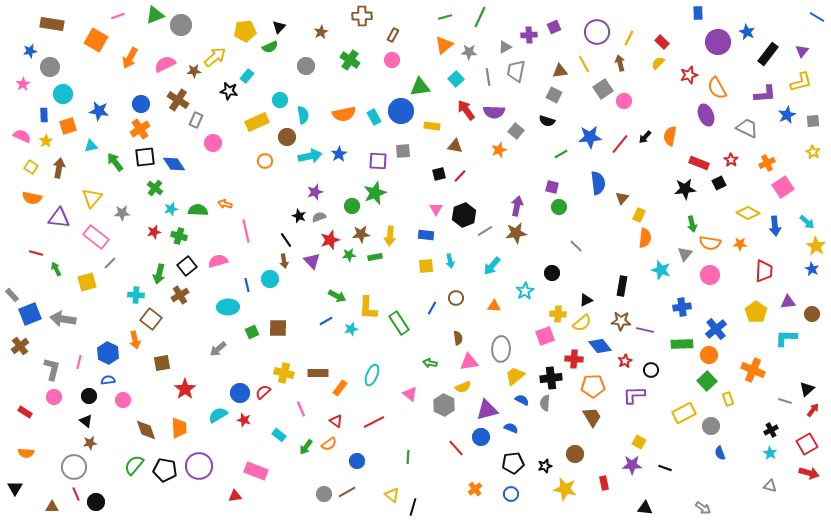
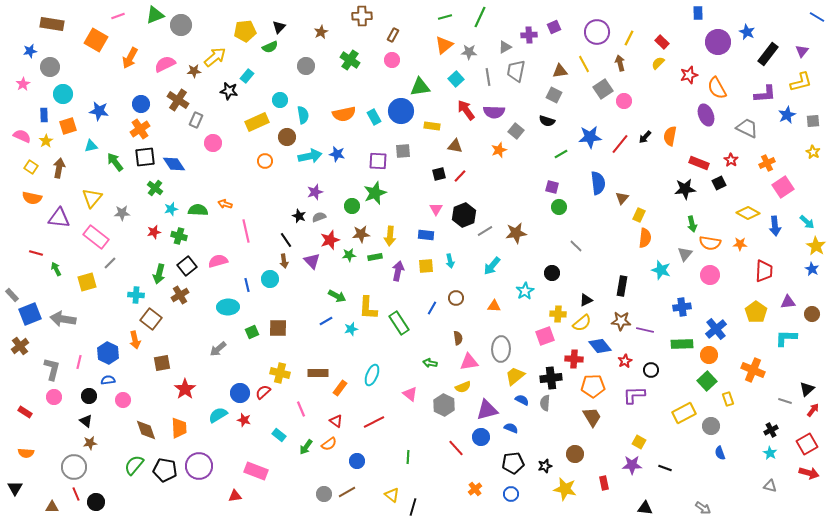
blue star at (339, 154): moved 2 px left; rotated 28 degrees counterclockwise
purple arrow at (517, 206): moved 119 px left, 65 px down
yellow cross at (284, 373): moved 4 px left
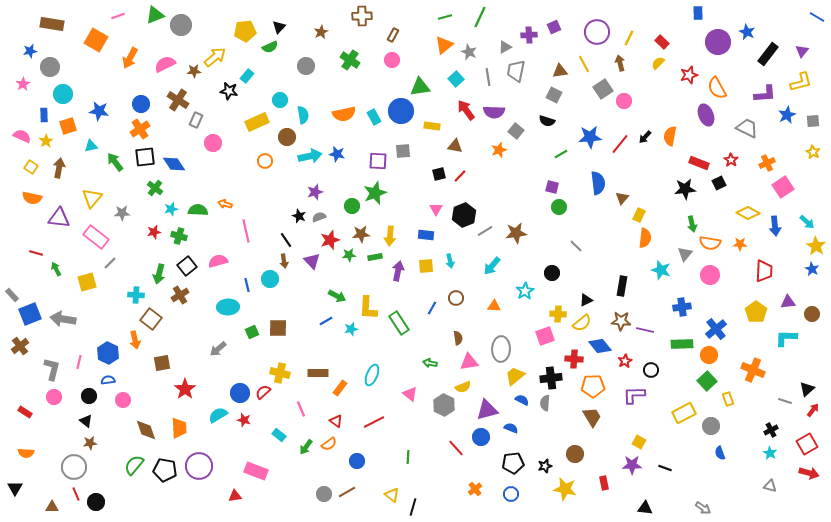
gray star at (469, 52): rotated 21 degrees clockwise
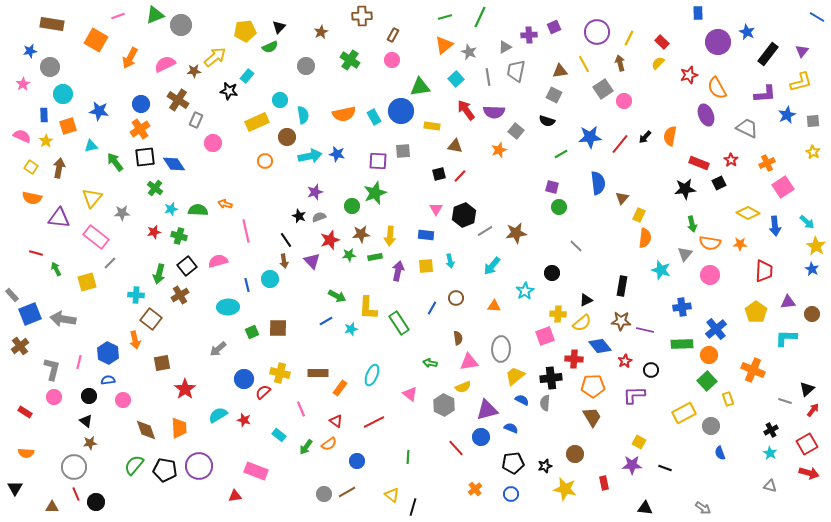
blue circle at (240, 393): moved 4 px right, 14 px up
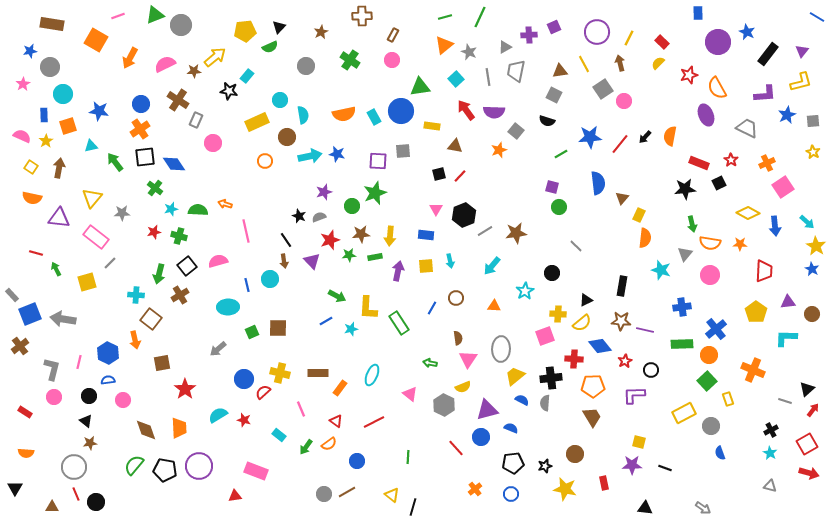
purple star at (315, 192): moved 9 px right
pink triangle at (469, 362): moved 1 px left, 3 px up; rotated 48 degrees counterclockwise
yellow square at (639, 442): rotated 16 degrees counterclockwise
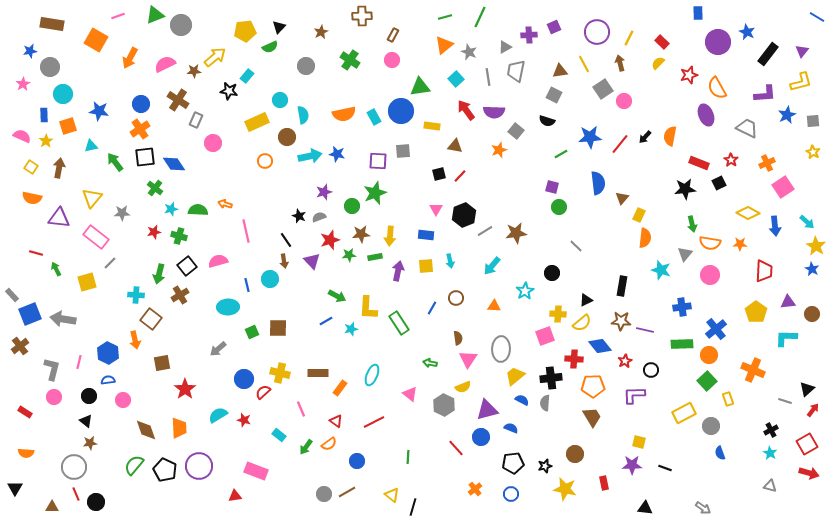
black pentagon at (165, 470): rotated 15 degrees clockwise
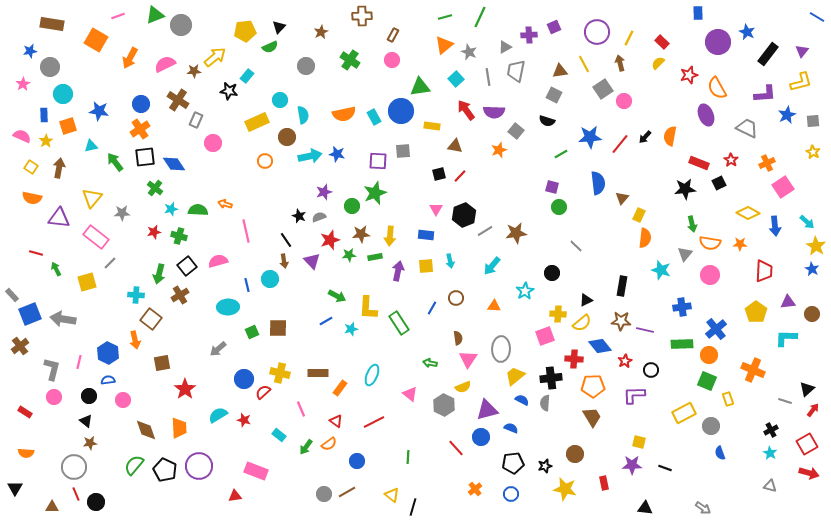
green square at (707, 381): rotated 24 degrees counterclockwise
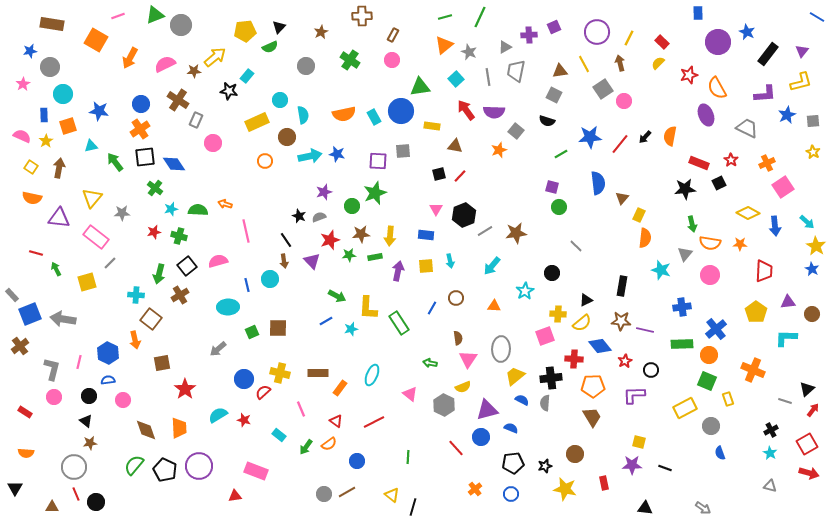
yellow rectangle at (684, 413): moved 1 px right, 5 px up
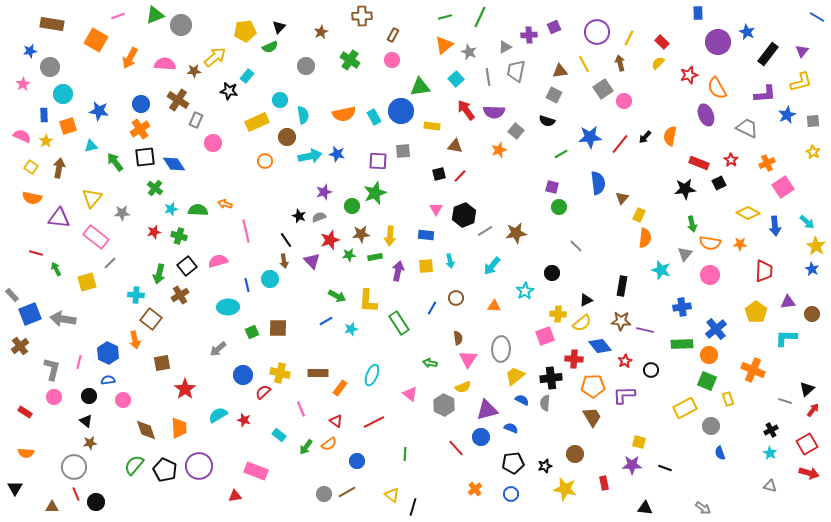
pink semicircle at (165, 64): rotated 30 degrees clockwise
yellow L-shape at (368, 308): moved 7 px up
blue circle at (244, 379): moved 1 px left, 4 px up
purple L-shape at (634, 395): moved 10 px left
green line at (408, 457): moved 3 px left, 3 px up
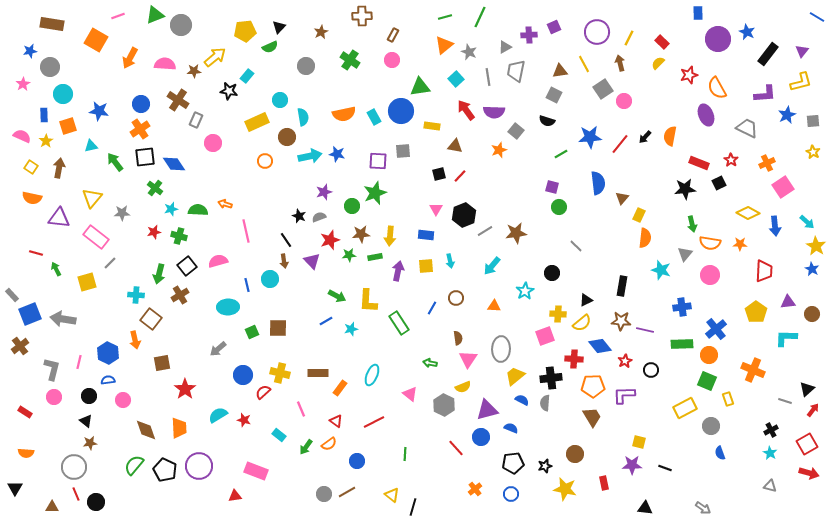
purple circle at (718, 42): moved 3 px up
cyan semicircle at (303, 115): moved 2 px down
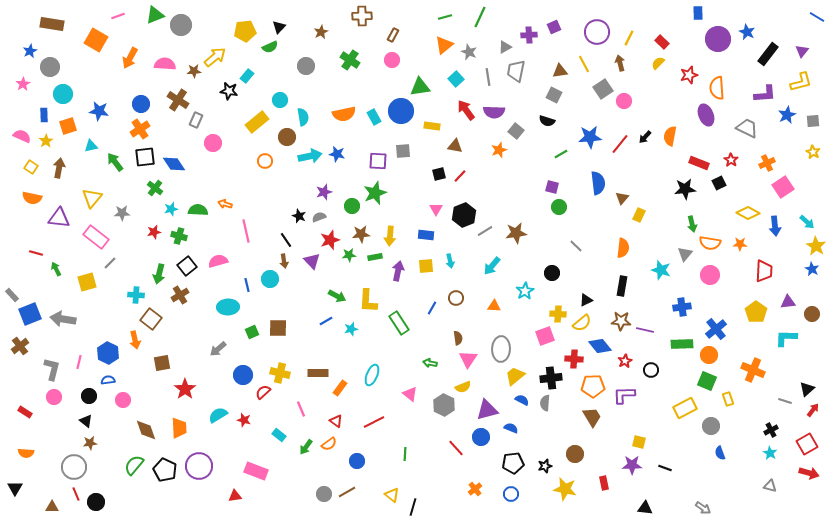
blue star at (30, 51): rotated 16 degrees counterclockwise
orange semicircle at (717, 88): rotated 25 degrees clockwise
yellow rectangle at (257, 122): rotated 15 degrees counterclockwise
orange semicircle at (645, 238): moved 22 px left, 10 px down
